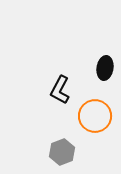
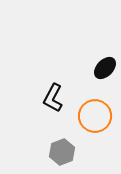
black ellipse: rotated 35 degrees clockwise
black L-shape: moved 7 px left, 8 px down
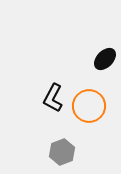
black ellipse: moved 9 px up
orange circle: moved 6 px left, 10 px up
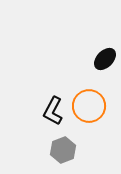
black L-shape: moved 13 px down
gray hexagon: moved 1 px right, 2 px up
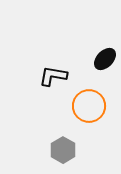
black L-shape: moved 35 px up; rotated 72 degrees clockwise
gray hexagon: rotated 10 degrees counterclockwise
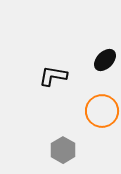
black ellipse: moved 1 px down
orange circle: moved 13 px right, 5 px down
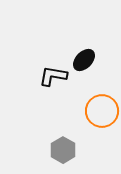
black ellipse: moved 21 px left
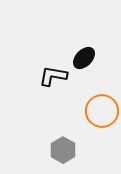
black ellipse: moved 2 px up
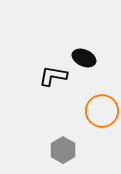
black ellipse: rotated 70 degrees clockwise
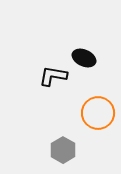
orange circle: moved 4 px left, 2 px down
